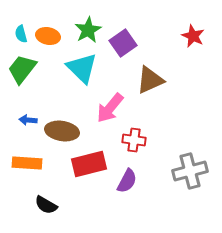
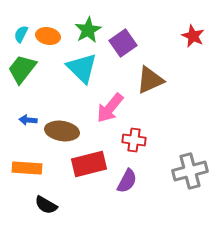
cyan semicircle: rotated 42 degrees clockwise
orange rectangle: moved 5 px down
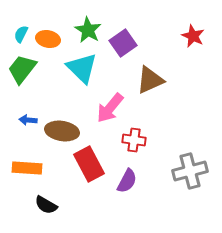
green star: rotated 12 degrees counterclockwise
orange ellipse: moved 3 px down
red rectangle: rotated 76 degrees clockwise
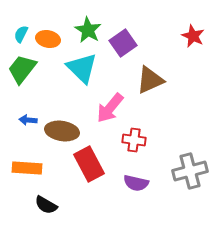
purple semicircle: moved 9 px right, 2 px down; rotated 75 degrees clockwise
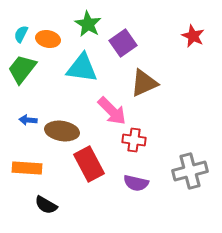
green star: moved 6 px up
cyan triangle: rotated 36 degrees counterclockwise
brown triangle: moved 6 px left, 3 px down
pink arrow: moved 2 px right, 3 px down; rotated 84 degrees counterclockwise
